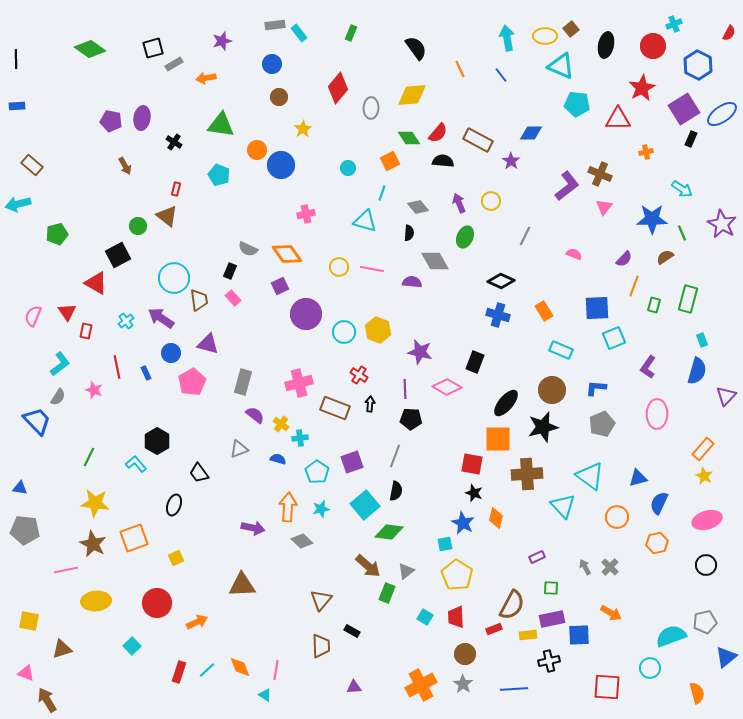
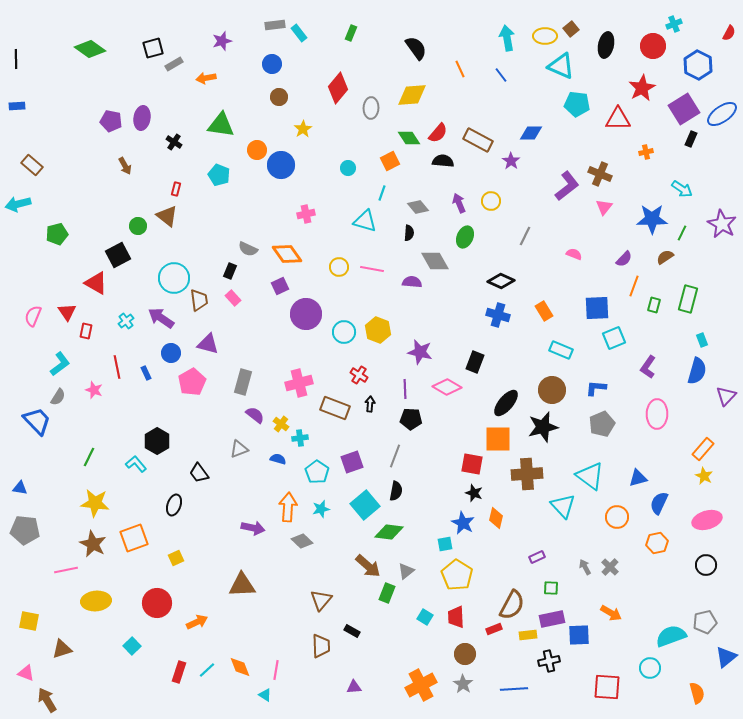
green line at (682, 233): rotated 49 degrees clockwise
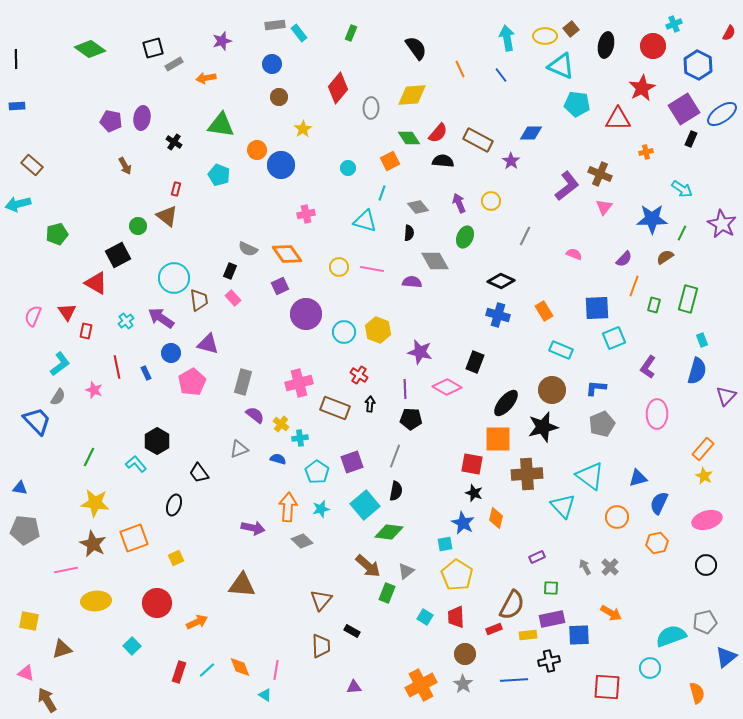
brown triangle at (242, 585): rotated 8 degrees clockwise
blue line at (514, 689): moved 9 px up
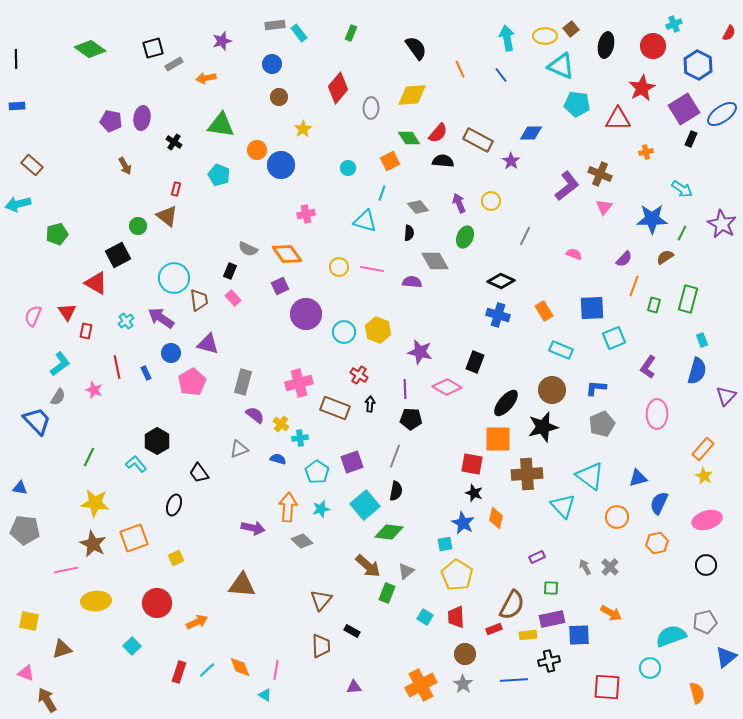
blue square at (597, 308): moved 5 px left
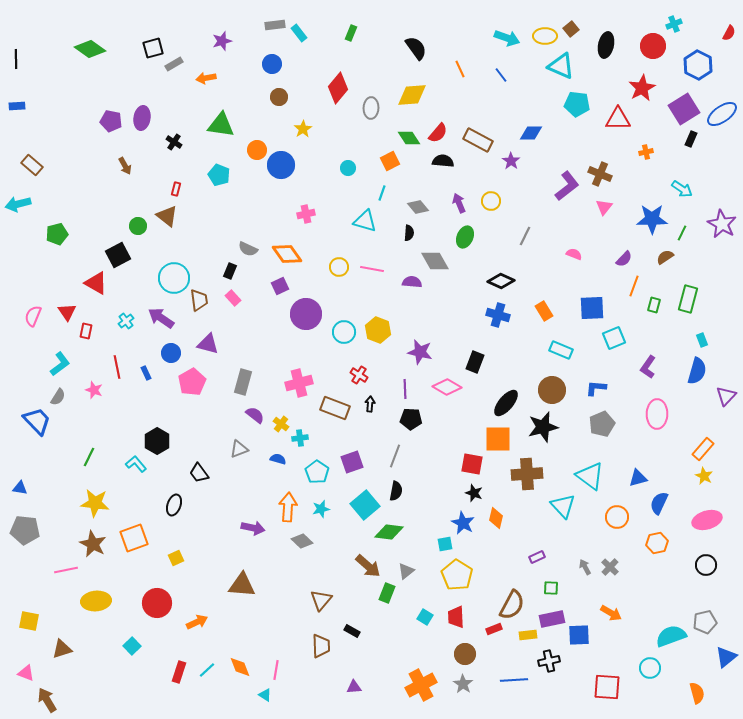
cyan arrow at (507, 38): rotated 120 degrees clockwise
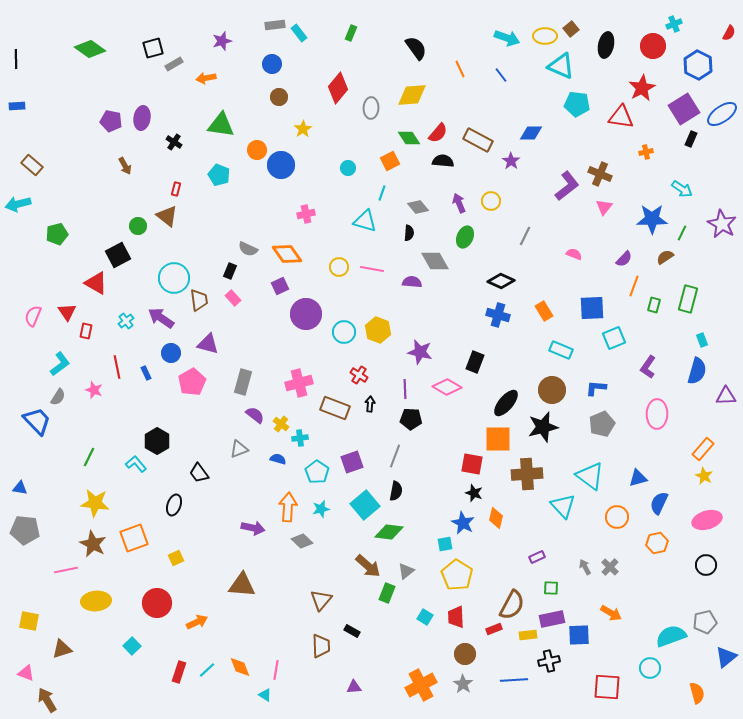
red triangle at (618, 119): moved 3 px right, 2 px up; rotated 8 degrees clockwise
purple triangle at (726, 396): rotated 45 degrees clockwise
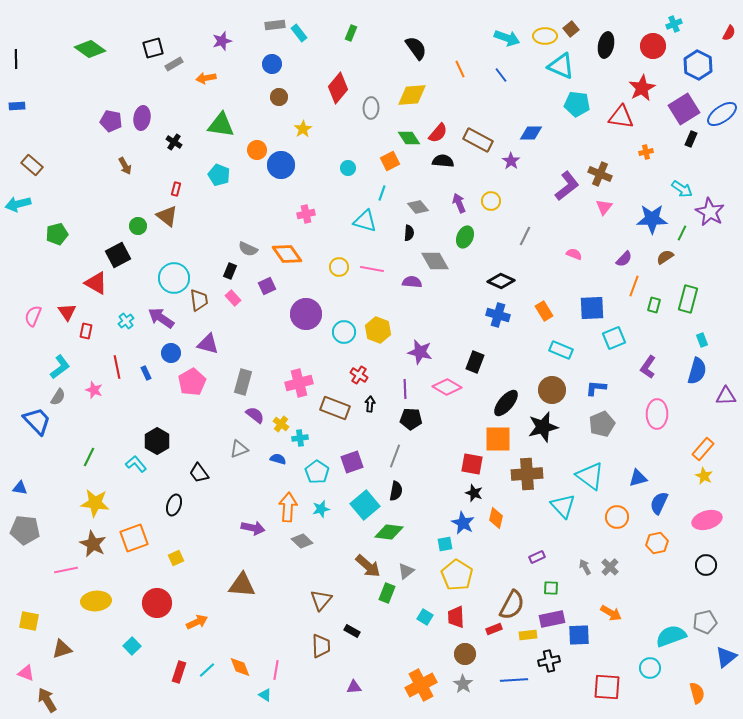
purple star at (722, 224): moved 12 px left, 12 px up
purple square at (280, 286): moved 13 px left
cyan L-shape at (60, 364): moved 3 px down
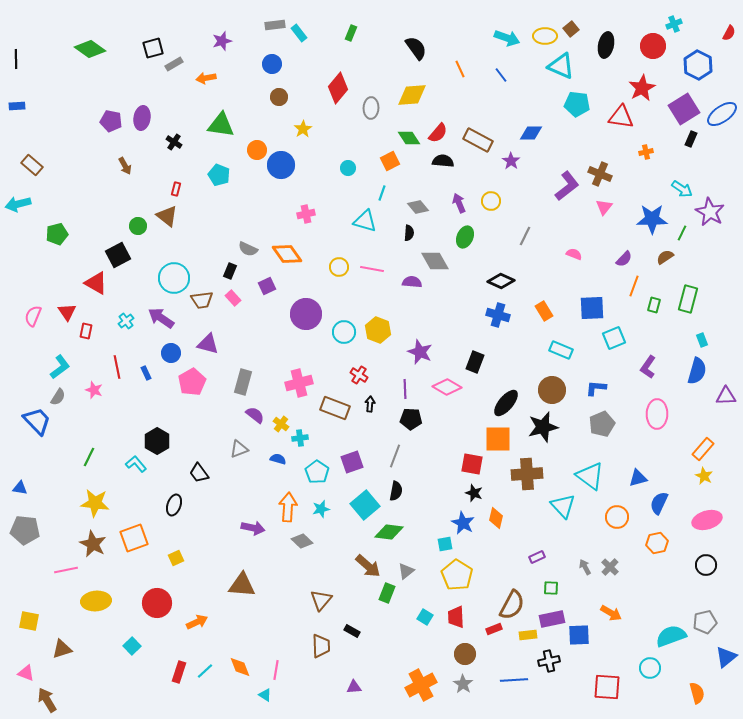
brown trapezoid at (199, 300): moved 3 px right; rotated 90 degrees clockwise
purple star at (420, 352): rotated 10 degrees clockwise
cyan line at (207, 670): moved 2 px left, 1 px down
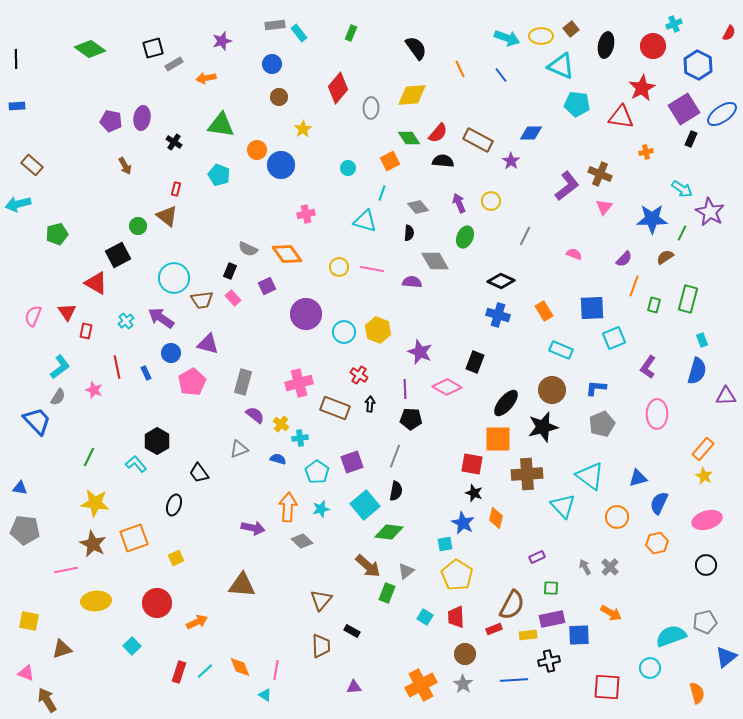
yellow ellipse at (545, 36): moved 4 px left
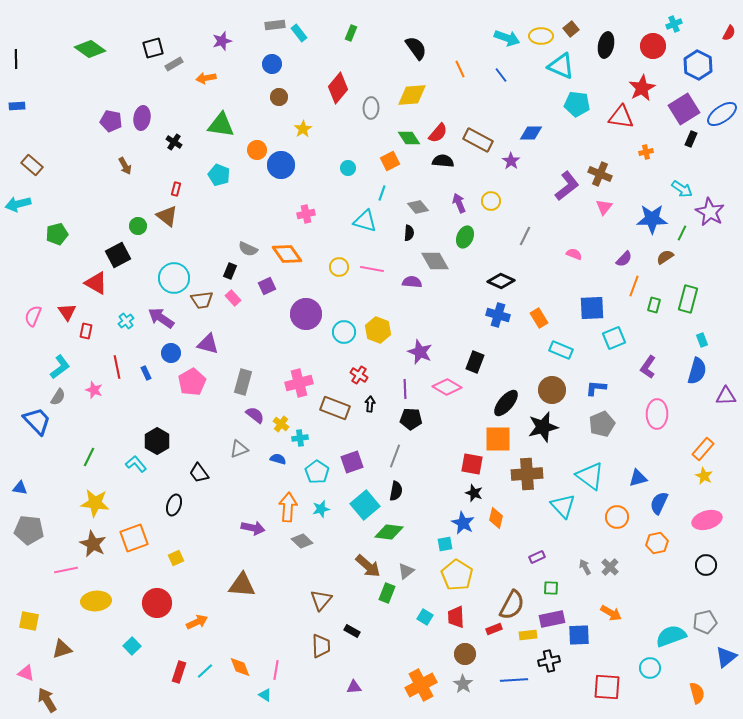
orange rectangle at (544, 311): moved 5 px left, 7 px down
gray pentagon at (25, 530): moved 4 px right
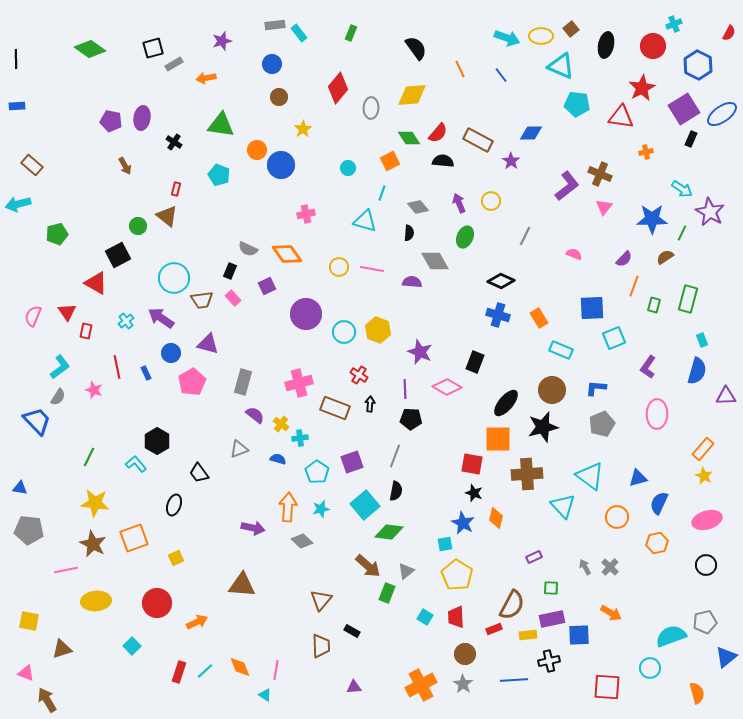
purple rectangle at (537, 557): moved 3 px left
